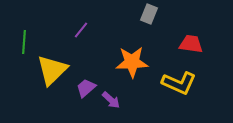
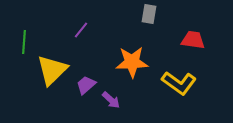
gray rectangle: rotated 12 degrees counterclockwise
red trapezoid: moved 2 px right, 4 px up
yellow L-shape: rotated 12 degrees clockwise
purple trapezoid: moved 3 px up
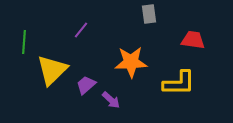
gray rectangle: rotated 18 degrees counterclockwise
orange star: moved 1 px left
yellow L-shape: rotated 36 degrees counterclockwise
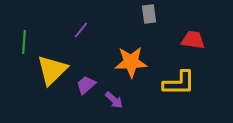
purple arrow: moved 3 px right
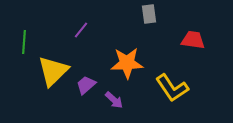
orange star: moved 4 px left, 1 px down
yellow triangle: moved 1 px right, 1 px down
yellow L-shape: moved 7 px left, 5 px down; rotated 56 degrees clockwise
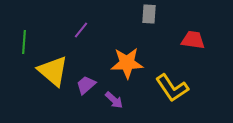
gray rectangle: rotated 12 degrees clockwise
yellow triangle: rotated 36 degrees counterclockwise
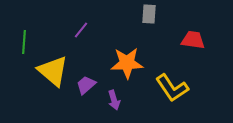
purple arrow: rotated 30 degrees clockwise
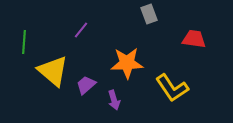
gray rectangle: rotated 24 degrees counterclockwise
red trapezoid: moved 1 px right, 1 px up
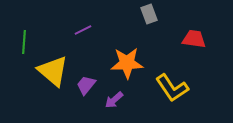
purple line: moved 2 px right; rotated 24 degrees clockwise
purple trapezoid: rotated 10 degrees counterclockwise
purple arrow: rotated 66 degrees clockwise
